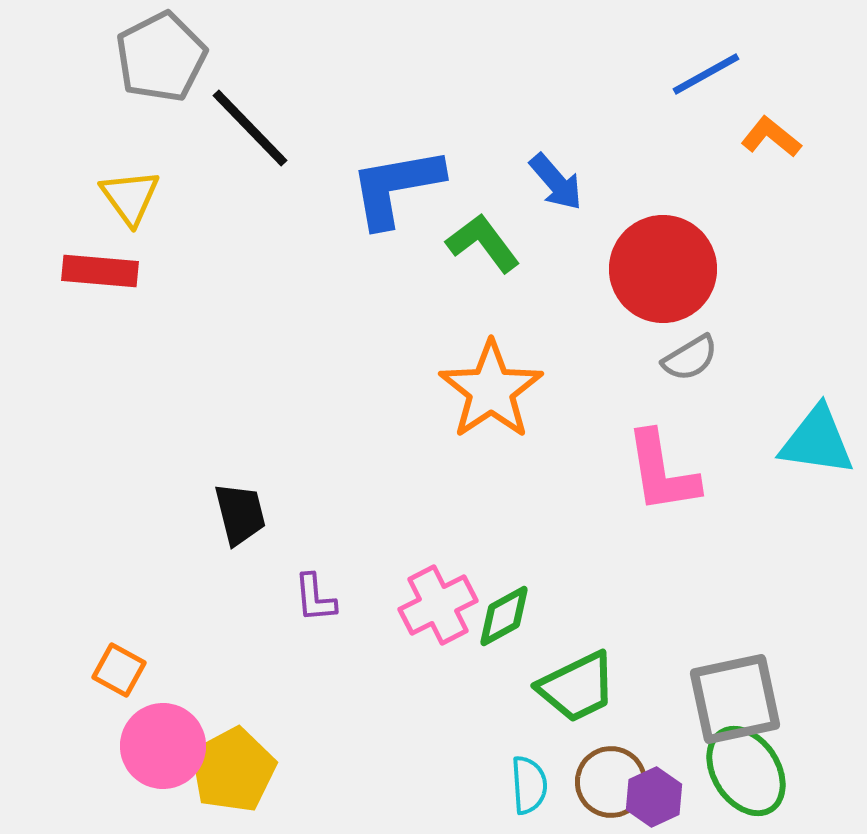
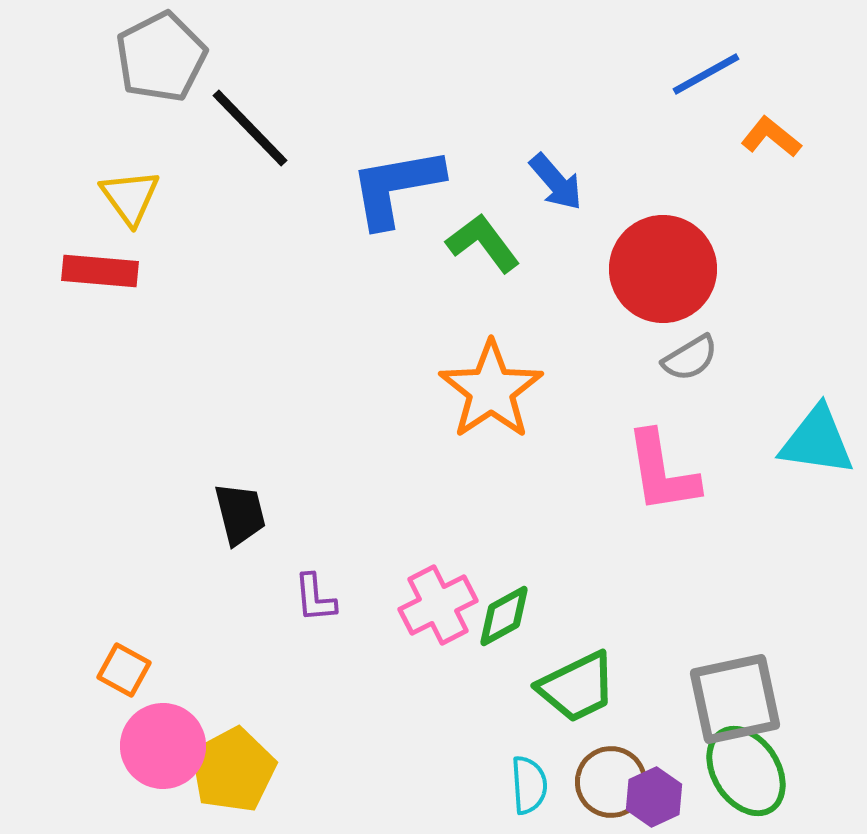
orange square: moved 5 px right
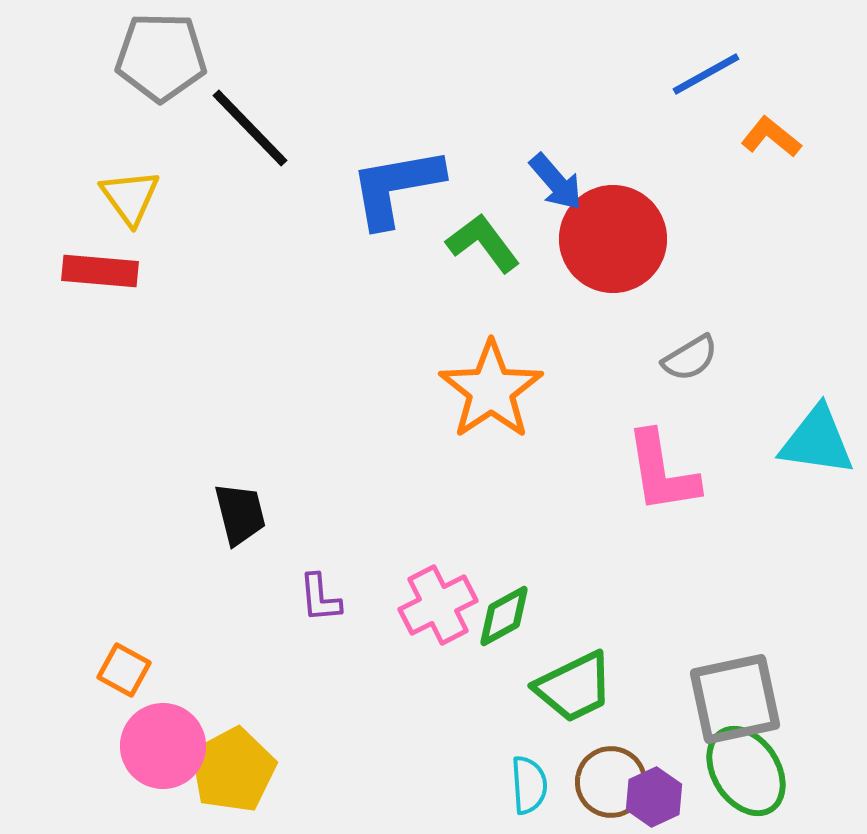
gray pentagon: rotated 28 degrees clockwise
red circle: moved 50 px left, 30 px up
purple L-shape: moved 5 px right
green trapezoid: moved 3 px left
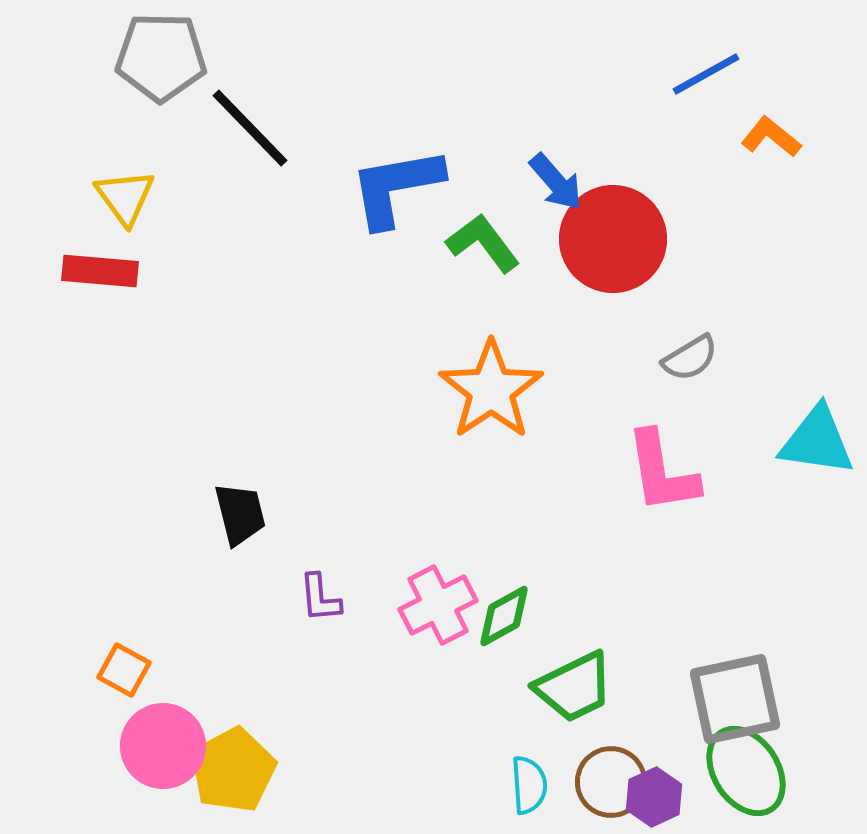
yellow triangle: moved 5 px left
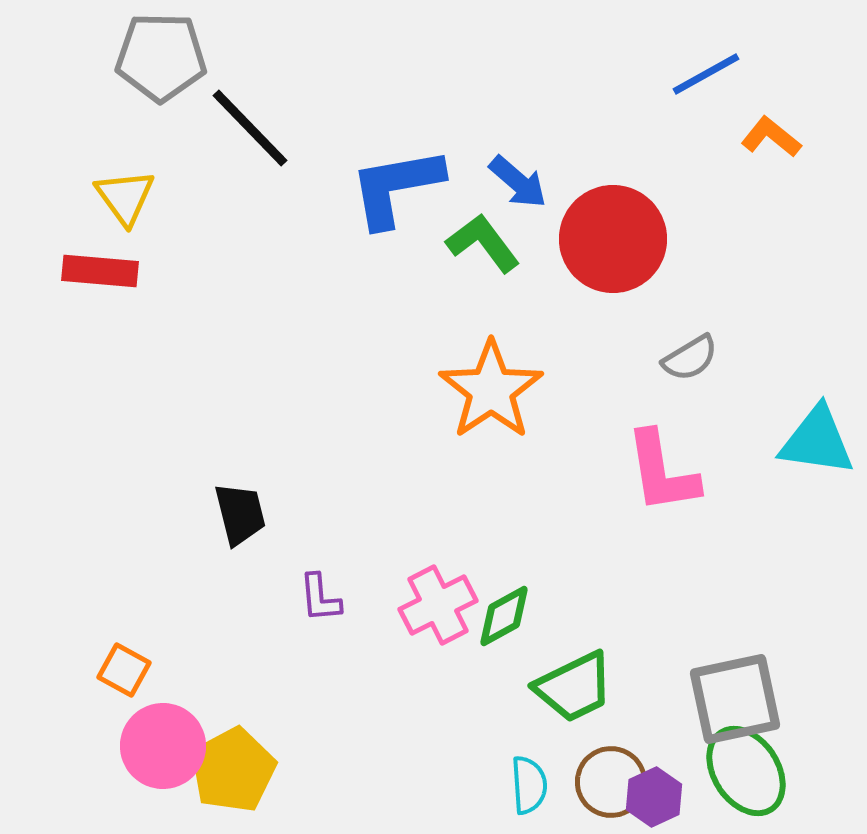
blue arrow: moved 38 px left; rotated 8 degrees counterclockwise
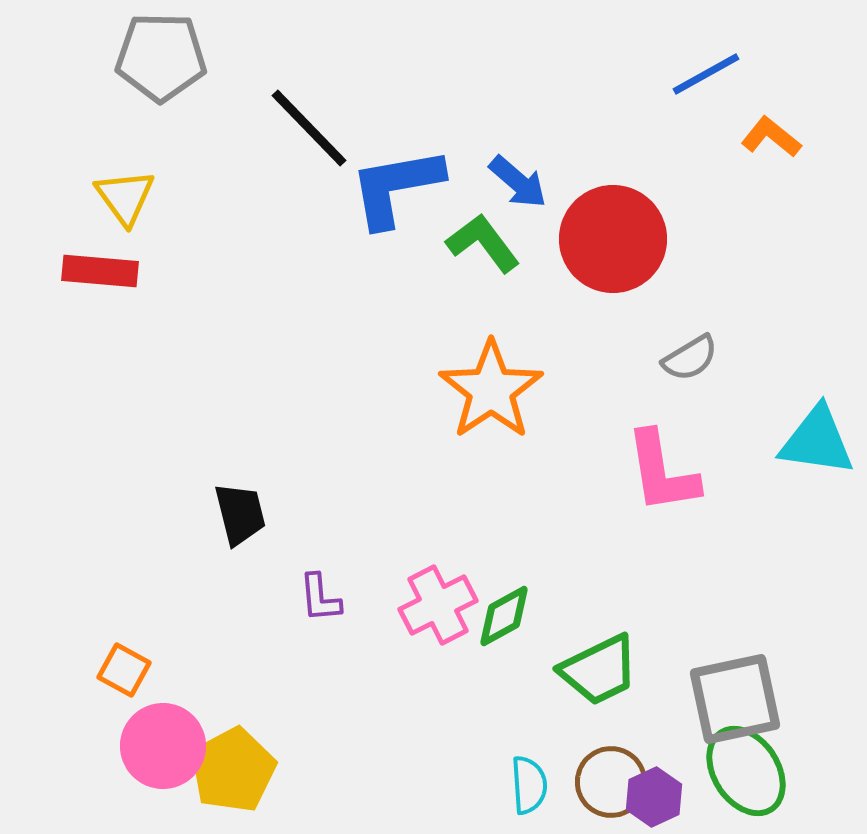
black line: moved 59 px right
green trapezoid: moved 25 px right, 17 px up
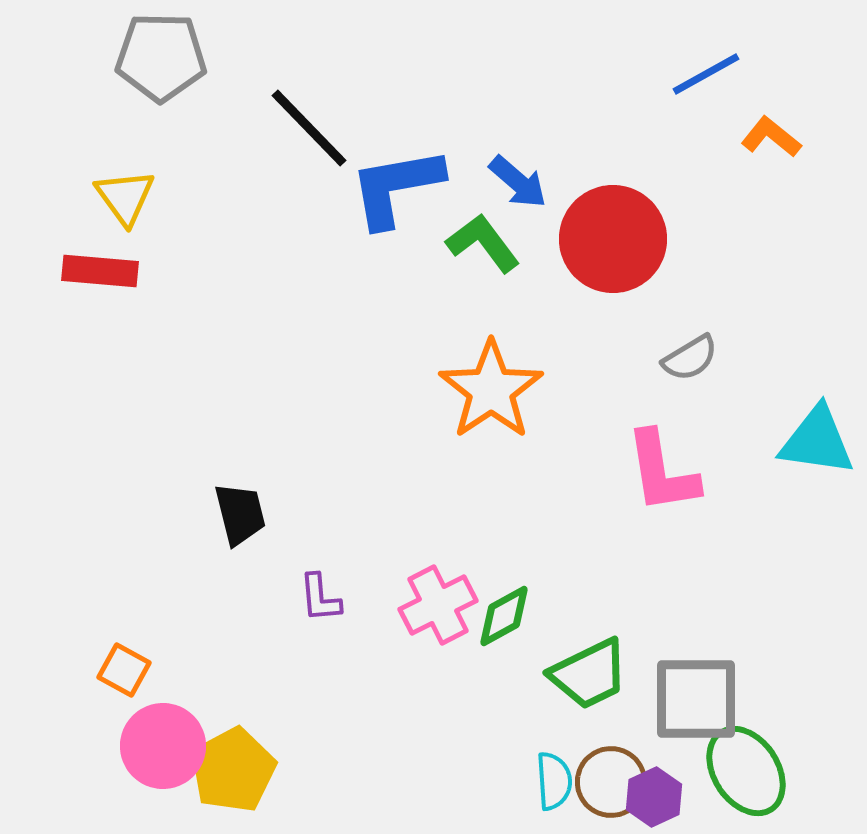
green trapezoid: moved 10 px left, 4 px down
gray square: moved 39 px left; rotated 12 degrees clockwise
cyan semicircle: moved 25 px right, 4 px up
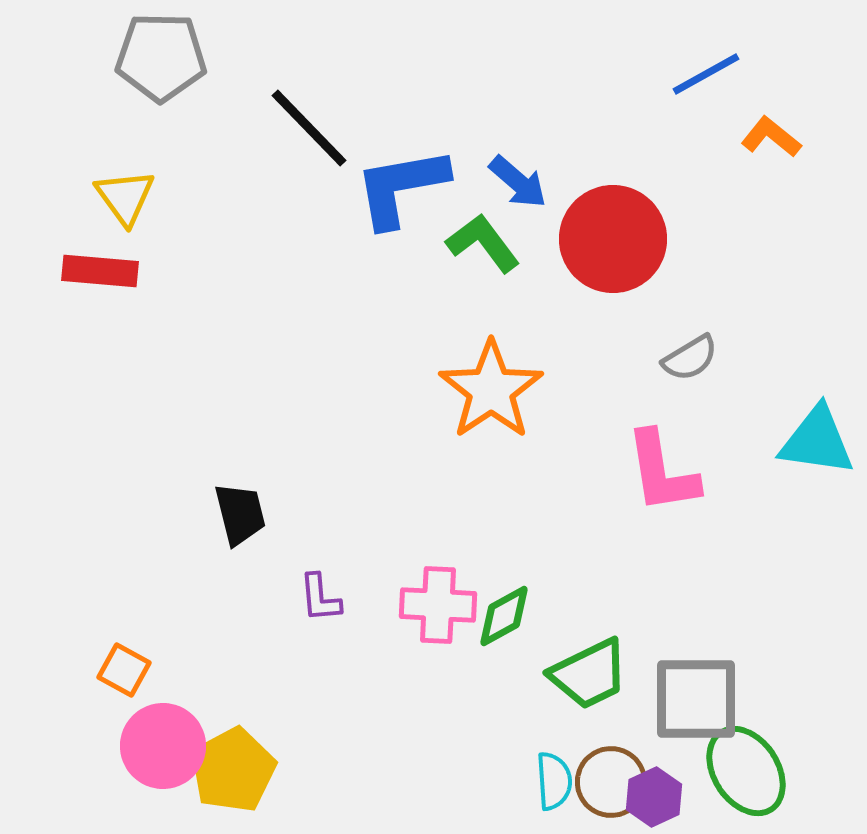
blue L-shape: moved 5 px right
pink cross: rotated 30 degrees clockwise
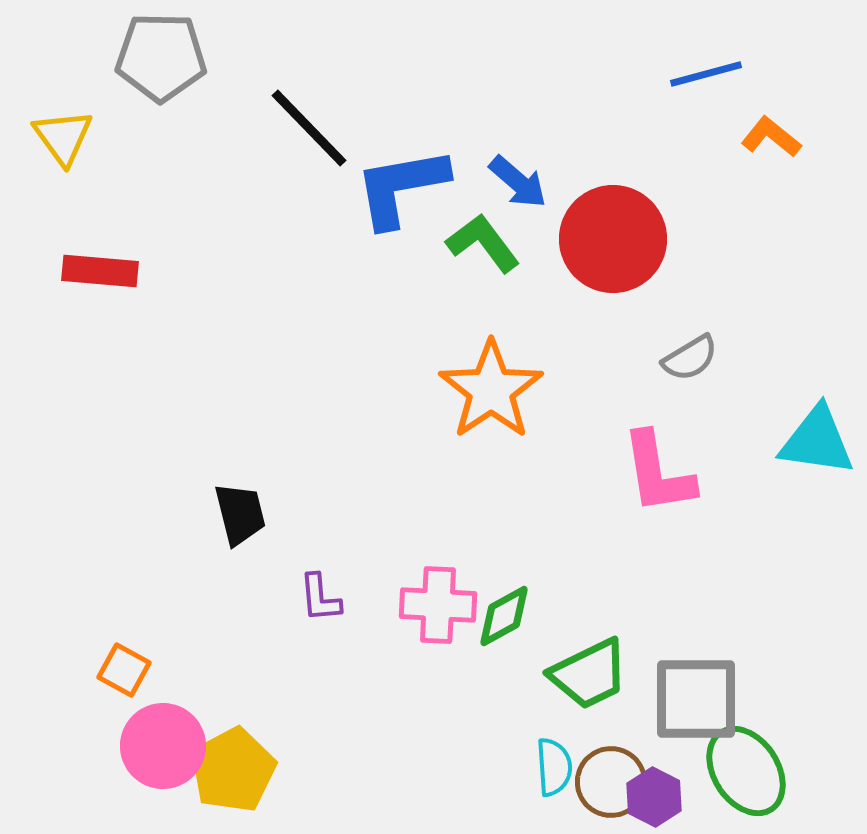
blue line: rotated 14 degrees clockwise
yellow triangle: moved 62 px left, 60 px up
pink L-shape: moved 4 px left, 1 px down
cyan semicircle: moved 14 px up
purple hexagon: rotated 8 degrees counterclockwise
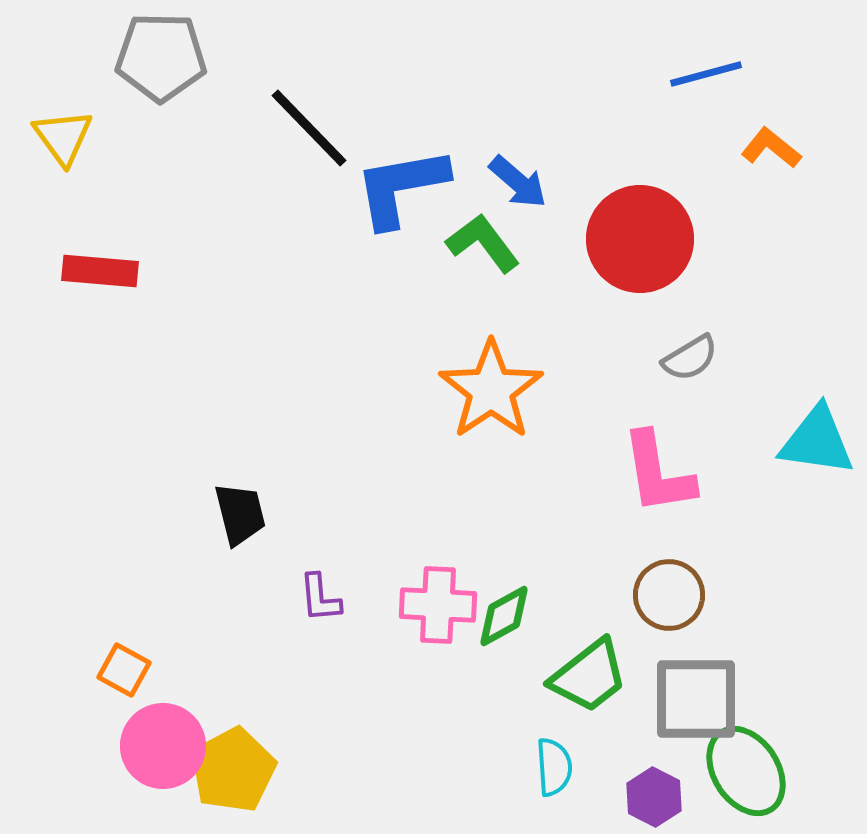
orange L-shape: moved 11 px down
red circle: moved 27 px right
green trapezoid: moved 2 px down; rotated 12 degrees counterclockwise
brown circle: moved 58 px right, 187 px up
